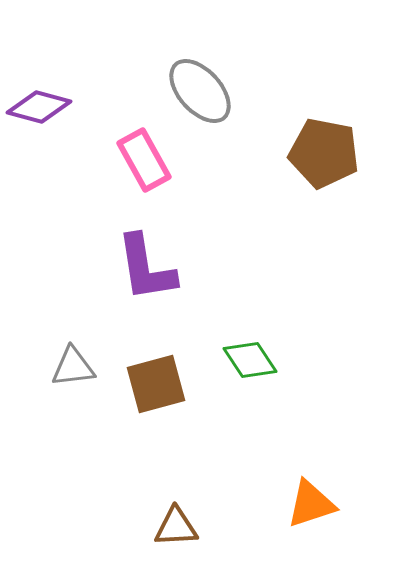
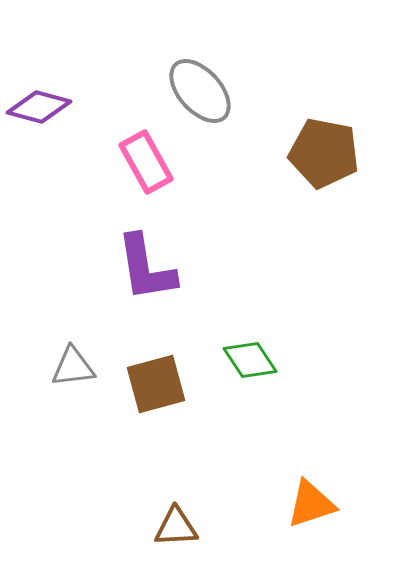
pink rectangle: moved 2 px right, 2 px down
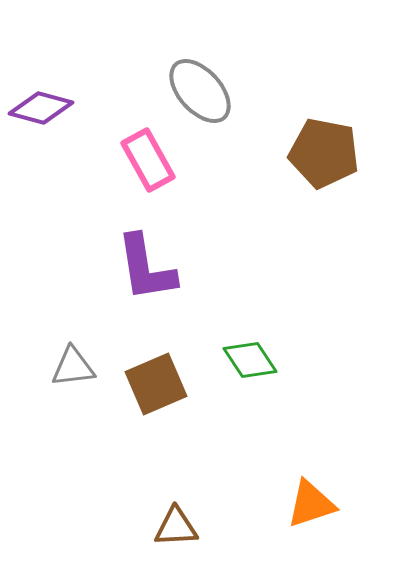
purple diamond: moved 2 px right, 1 px down
pink rectangle: moved 2 px right, 2 px up
brown square: rotated 8 degrees counterclockwise
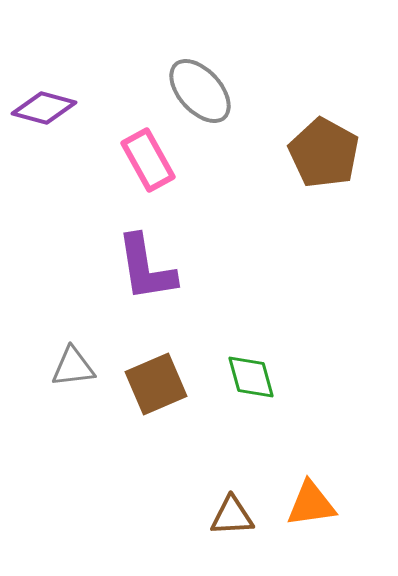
purple diamond: moved 3 px right
brown pentagon: rotated 18 degrees clockwise
green diamond: moved 1 px right, 17 px down; rotated 18 degrees clockwise
orange triangle: rotated 10 degrees clockwise
brown triangle: moved 56 px right, 11 px up
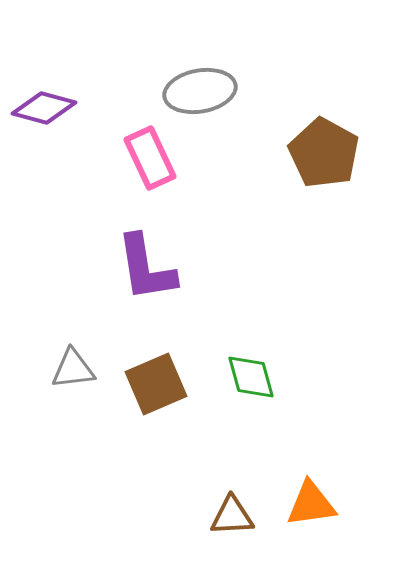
gray ellipse: rotated 58 degrees counterclockwise
pink rectangle: moved 2 px right, 2 px up; rotated 4 degrees clockwise
gray triangle: moved 2 px down
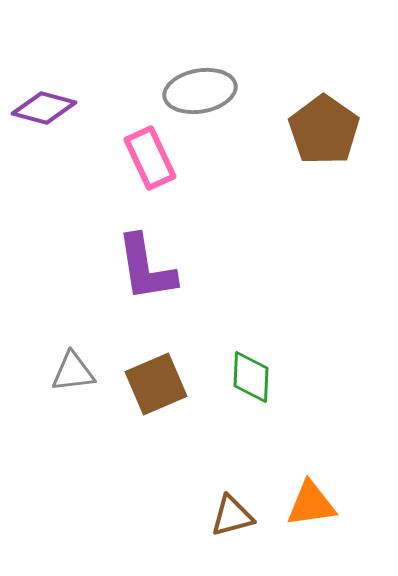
brown pentagon: moved 23 px up; rotated 6 degrees clockwise
gray triangle: moved 3 px down
green diamond: rotated 18 degrees clockwise
brown triangle: rotated 12 degrees counterclockwise
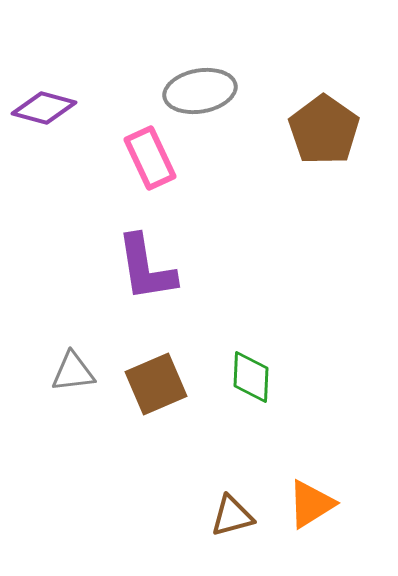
orange triangle: rotated 24 degrees counterclockwise
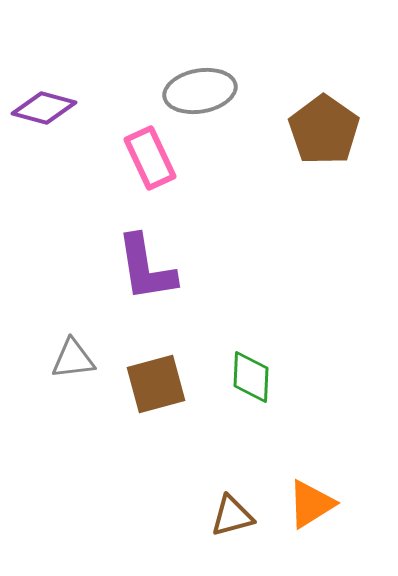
gray triangle: moved 13 px up
brown square: rotated 8 degrees clockwise
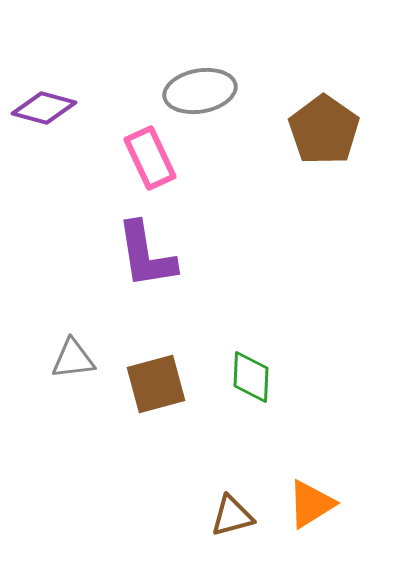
purple L-shape: moved 13 px up
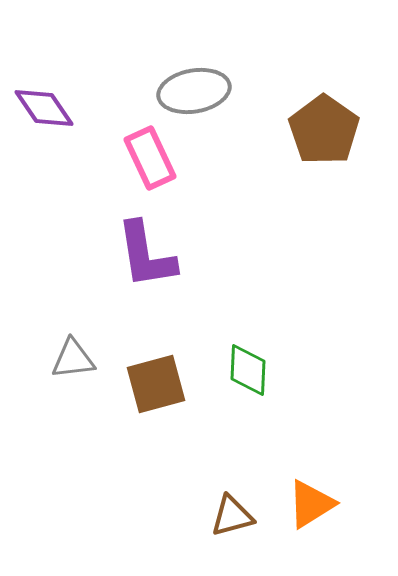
gray ellipse: moved 6 px left
purple diamond: rotated 40 degrees clockwise
green diamond: moved 3 px left, 7 px up
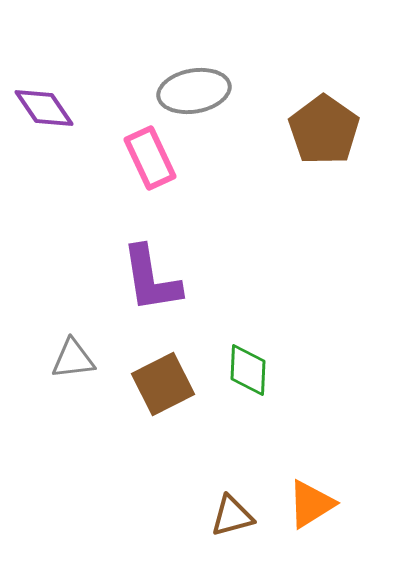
purple L-shape: moved 5 px right, 24 px down
brown square: moved 7 px right; rotated 12 degrees counterclockwise
